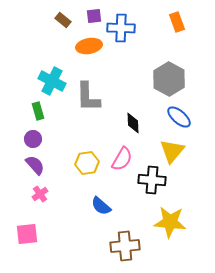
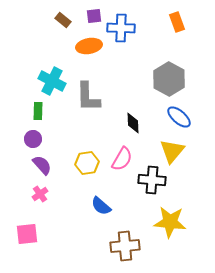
green rectangle: rotated 18 degrees clockwise
purple semicircle: moved 7 px right
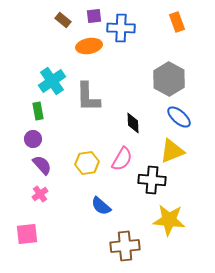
cyan cross: rotated 28 degrees clockwise
green rectangle: rotated 12 degrees counterclockwise
yellow triangle: rotated 28 degrees clockwise
yellow star: moved 1 px left, 2 px up
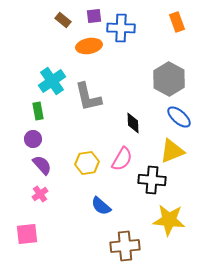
gray L-shape: rotated 12 degrees counterclockwise
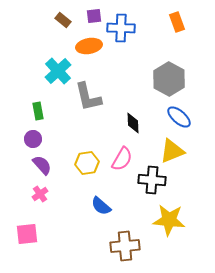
cyan cross: moved 6 px right, 10 px up; rotated 8 degrees counterclockwise
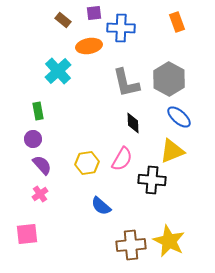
purple square: moved 3 px up
gray L-shape: moved 38 px right, 14 px up
yellow star: moved 21 px down; rotated 20 degrees clockwise
brown cross: moved 6 px right, 1 px up
